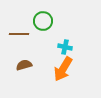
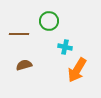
green circle: moved 6 px right
orange arrow: moved 14 px right, 1 px down
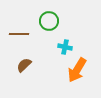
brown semicircle: rotated 28 degrees counterclockwise
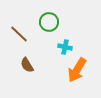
green circle: moved 1 px down
brown line: rotated 42 degrees clockwise
brown semicircle: moved 3 px right; rotated 77 degrees counterclockwise
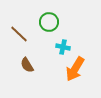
cyan cross: moved 2 px left
orange arrow: moved 2 px left, 1 px up
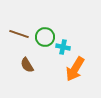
green circle: moved 4 px left, 15 px down
brown line: rotated 24 degrees counterclockwise
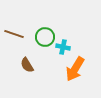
brown line: moved 5 px left
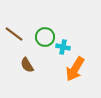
brown line: rotated 18 degrees clockwise
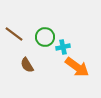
cyan cross: rotated 24 degrees counterclockwise
orange arrow: moved 2 px right, 2 px up; rotated 85 degrees counterclockwise
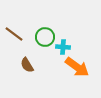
cyan cross: rotated 16 degrees clockwise
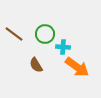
green circle: moved 3 px up
brown semicircle: moved 9 px right
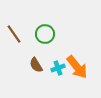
brown line: rotated 18 degrees clockwise
cyan cross: moved 5 px left, 21 px down; rotated 24 degrees counterclockwise
orange arrow: rotated 15 degrees clockwise
